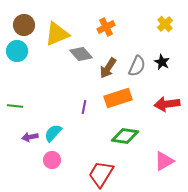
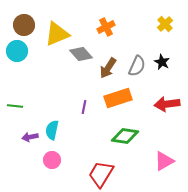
cyan semicircle: moved 1 px left, 3 px up; rotated 30 degrees counterclockwise
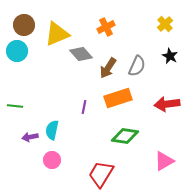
black star: moved 8 px right, 6 px up
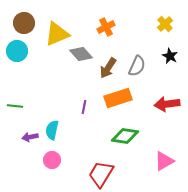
brown circle: moved 2 px up
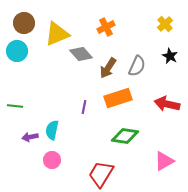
red arrow: rotated 20 degrees clockwise
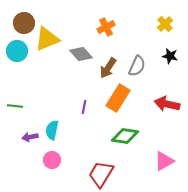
yellow triangle: moved 10 px left, 5 px down
black star: rotated 14 degrees counterclockwise
orange rectangle: rotated 40 degrees counterclockwise
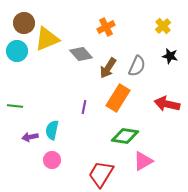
yellow cross: moved 2 px left, 2 px down
pink triangle: moved 21 px left
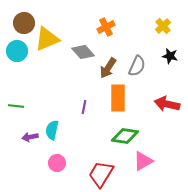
gray diamond: moved 2 px right, 2 px up
orange rectangle: rotated 32 degrees counterclockwise
green line: moved 1 px right
pink circle: moved 5 px right, 3 px down
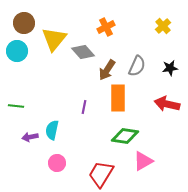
yellow triangle: moved 7 px right; rotated 28 degrees counterclockwise
black star: moved 12 px down; rotated 21 degrees counterclockwise
brown arrow: moved 1 px left, 2 px down
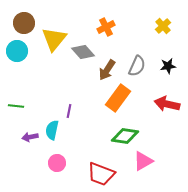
black star: moved 2 px left, 2 px up
orange rectangle: rotated 36 degrees clockwise
purple line: moved 15 px left, 4 px down
red trapezoid: rotated 100 degrees counterclockwise
